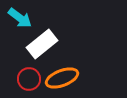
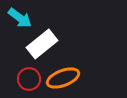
orange ellipse: moved 1 px right
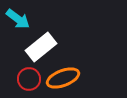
cyan arrow: moved 2 px left, 1 px down
white rectangle: moved 1 px left, 3 px down
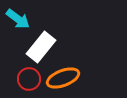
white rectangle: rotated 12 degrees counterclockwise
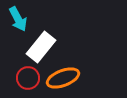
cyan arrow: rotated 25 degrees clockwise
red circle: moved 1 px left, 1 px up
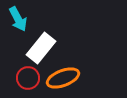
white rectangle: moved 1 px down
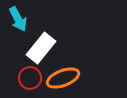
red circle: moved 2 px right
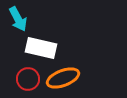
white rectangle: rotated 64 degrees clockwise
red circle: moved 2 px left, 1 px down
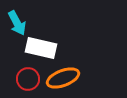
cyan arrow: moved 1 px left, 4 px down
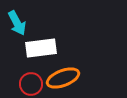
white rectangle: rotated 20 degrees counterclockwise
red circle: moved 3 px right, 5 px down
